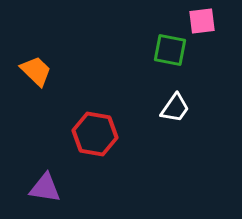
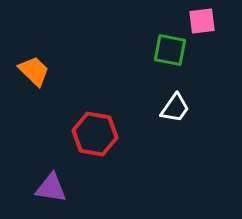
orange trapezoid: moved 2 px left
purple triangle: moved 6 px right
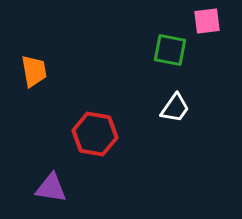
pink square: moved 5 px right
orange trapezoid: rotated 36 degrees clockwise
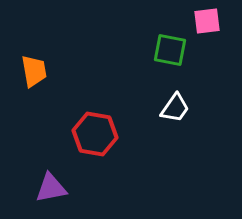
purple triangle: rotated 20 degrees counterclockwise
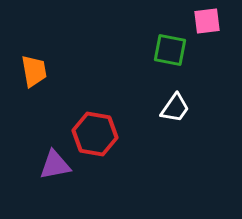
purple triangle: moved 4 px right, 23 px up
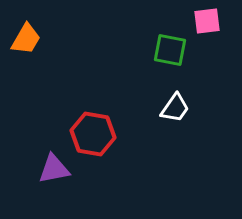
orange trapezoid: moved 8 px left, 32 px up; rotated 40 degrees clockwise
red hexagon: moved 2 px left
purple triangle: moved 1 px left, 4 px down
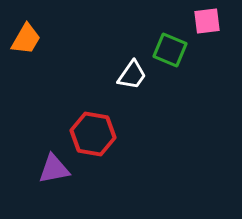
green square: rotated 12 degrees clockwise
white trapezoid: moved 43 px left, 33 px up
